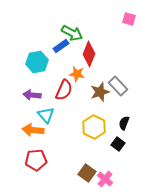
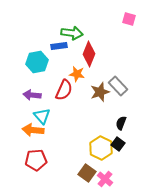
green arrow: rotated 20 degrees counterclockwise
blue rectangle: moved 2 px left; rotated 28 degrees clockwise
cyan triangle: moved 4 px left, 1 px down
black semicircle: moved 3 px left
yellow hexagon: moved 7 px right, 21 px down
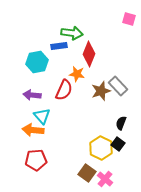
brown star: moved 1 px right, 1 px up
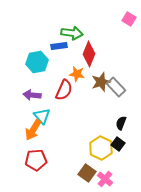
pink square: rotated 16 degrees clockwise
gray rectangle: moved 2 px left, 1 px down
brown star: moved 9 px up
orange arrow: rotated 65 degrees counterclockwise
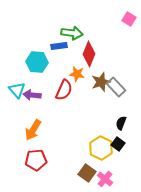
cyan hexagon: rotated 15 degrees clockwise
cyan triangle: moved 25 px left, 26 px up
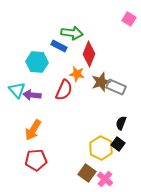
blue rectangle: rotated 35 degrees clockwise
gray rectangle: rotated 24 degrees counterclockwise
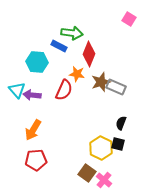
black square: rotated 24 degrees counterclockwise
pink cross: moved 1 px left, 1 px down
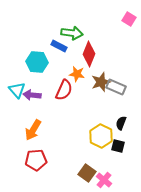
black square: moved 2 px down
yellow hexagon: moved 12 px up
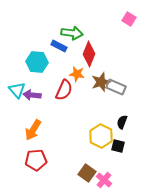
black semicircle: moved 1 px right, 1 px up
